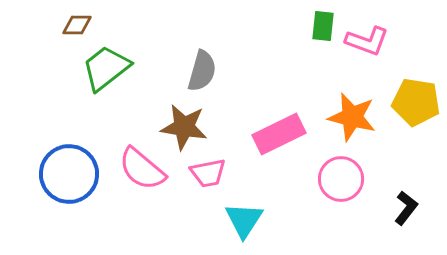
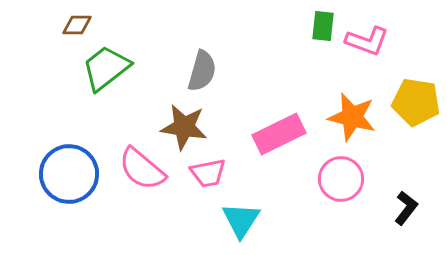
cyan triangle: moved 3 px left
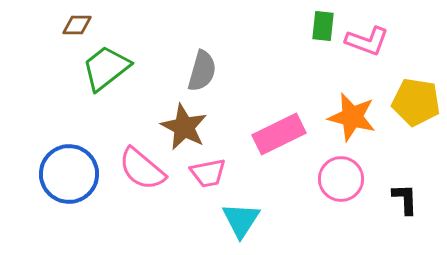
brown star: rotated 18 degrees clockwise
black L-shape: moved 1 px left, 9 px up; rotated 40 degrees counterclockwise
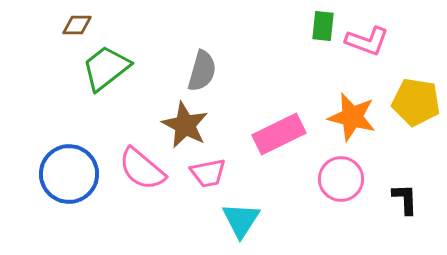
brown star: moved 1 px right, 2 px up
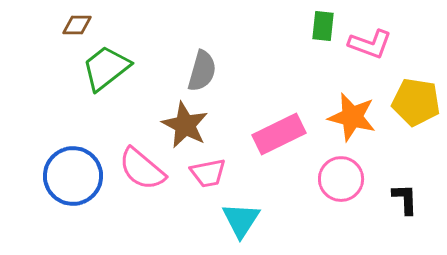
pink L-shape: moved 3 px right, 3 px down
blue circle: moved 4 px right, 2 px down
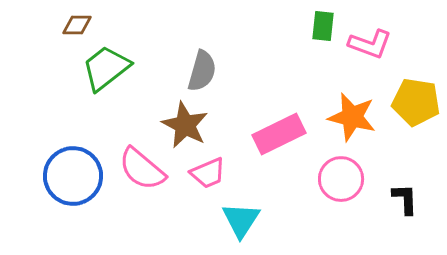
pink trapezoid: rotated 12 degrees counterclockwise
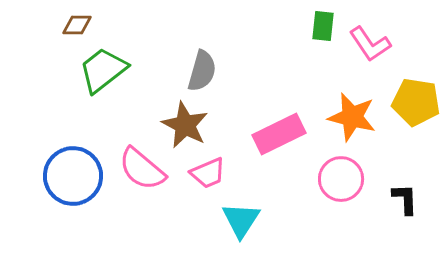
pink L-shape: rotated 36 degrees clockwise
green trapezoid: moved 3 px left, 2 px down
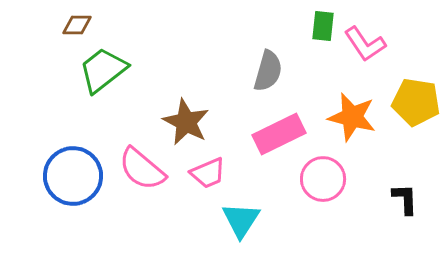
pink L-shape: moved 5 px left
gray semicircle: moved 66 px right
brown star: moved 1 px right, 3 px up
pink circle: moved 18 px left
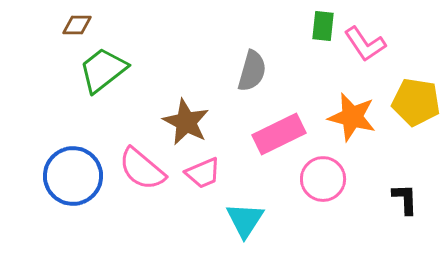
gray semicircle: moved 16 px left
pink trapezoid: moved 5 px left
cyan triangle: moved 4 px right
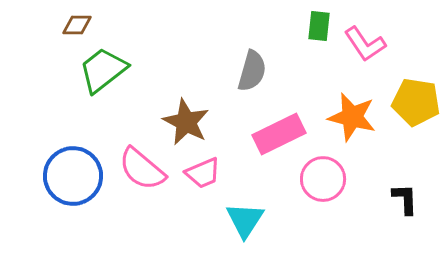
green rectangle: moved 4 px left
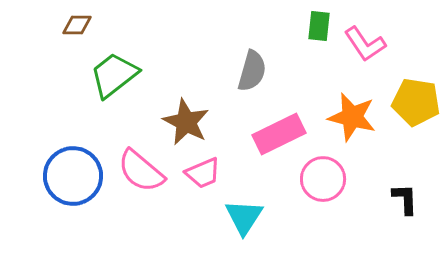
green trapezoid: moved 11 px right, 5 px down
pink semicircle: moved 1 px left, 2 px down
cyan triangle: moved 1 px left, 3 px up
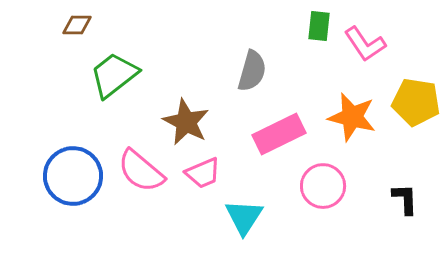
pink circle: moved 7 px down
